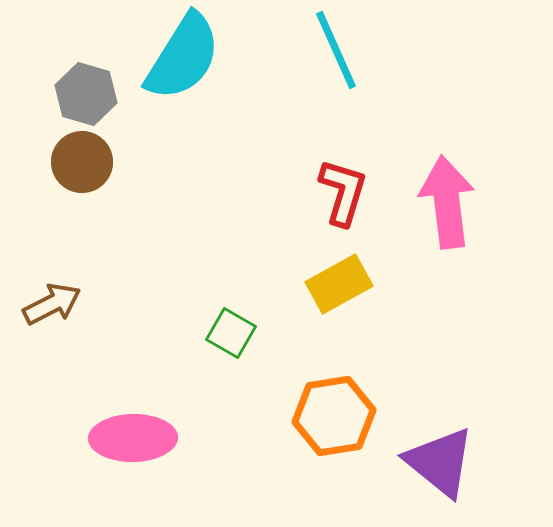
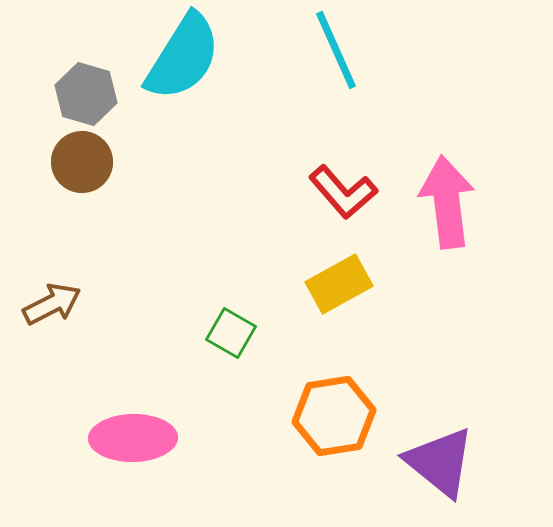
red L-shape: rotated 122 degrees clockwise
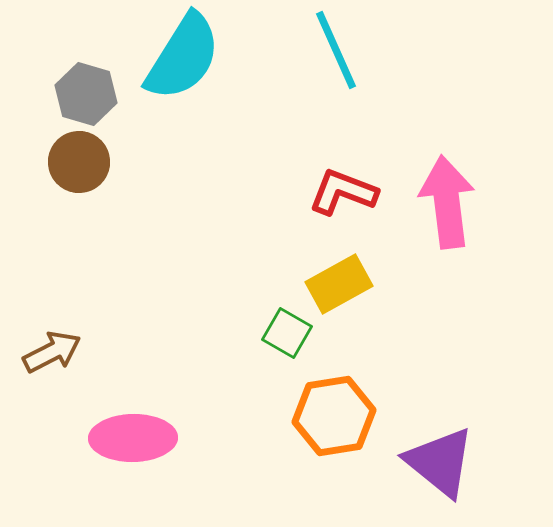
brown circle: moved 3 px left
red L-shape: rotated 152 degrees clockwise
brown arrow: moved 48 px down
green square: moved 56 px right
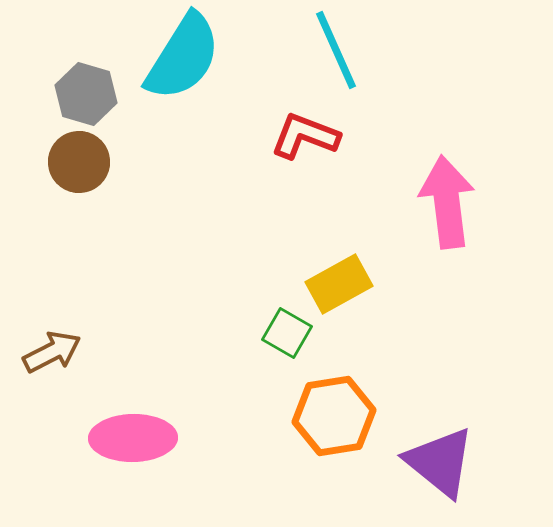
red L-shape: moved 38 px left, 56 px up
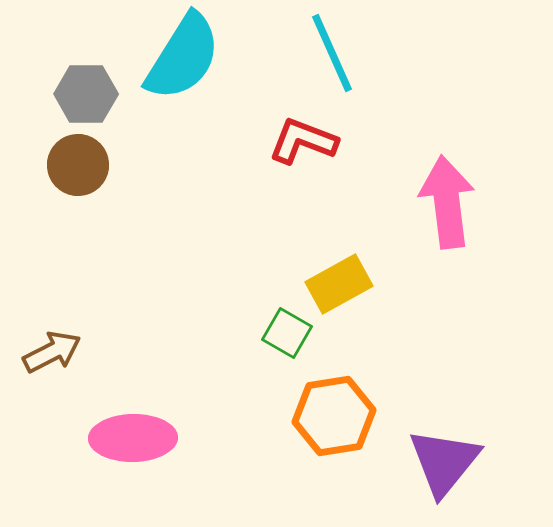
cyan line: moved 4 px left, 3 px down
gray hexagon: rotated 16 degrees counterclockwise
red L-shape: moved 2 px left, 5 px down
brown circle: moved 1 px left, 3 px down
purple triangle: moved 4 px right; rotated 30 degrees clockwise
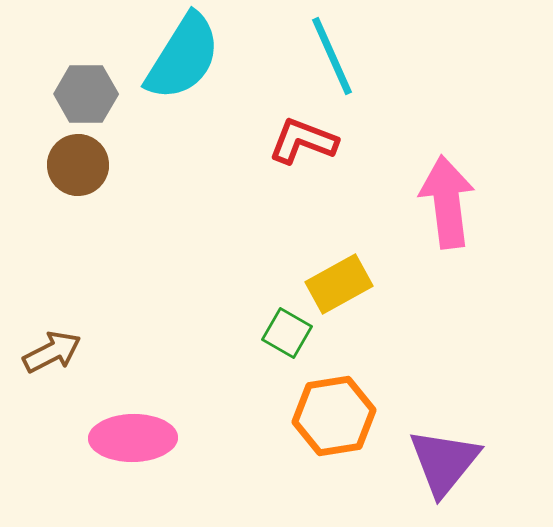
cyan line: moved 3 px down
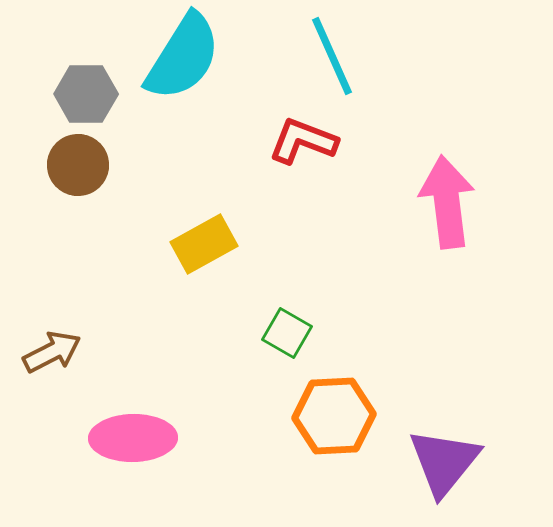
yellow rectangle: moved 135 px left, 40 px up
orange hexagon: rotated 6 degrees clockwise
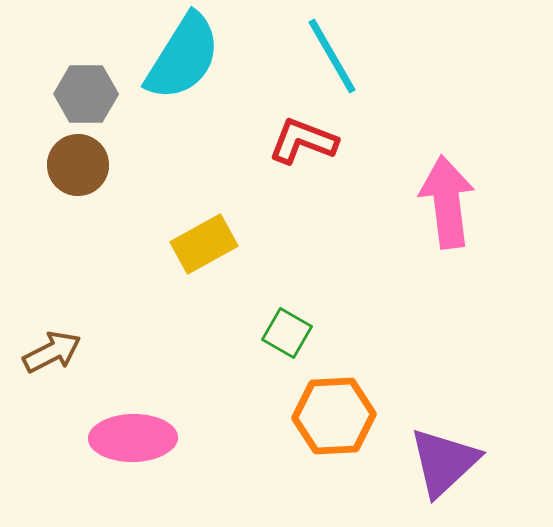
cyan line: rotated 6 degrees counterclockwise
purple triangle: rotated 8 degrees clockwise
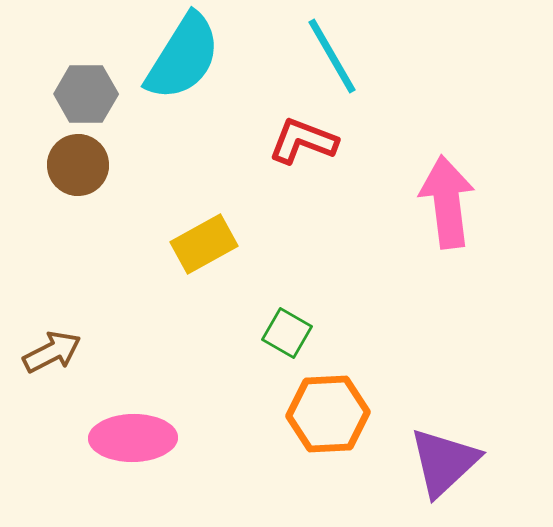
orange hexagon: moved 6 px left, 2 px up
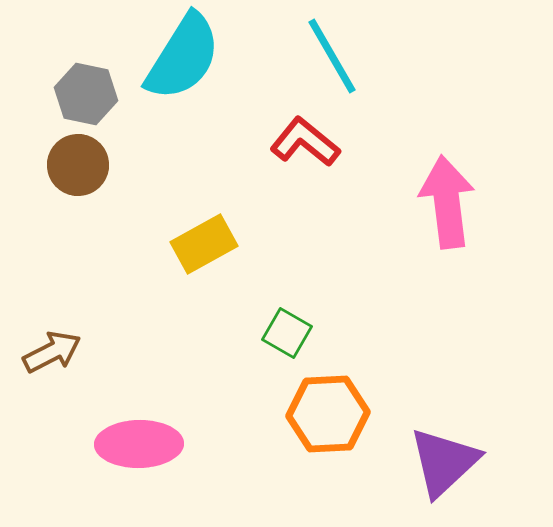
gray hexagon: rotated 12 degrees clockwise
red L-shape: moved 2 px right, 1 px down; rotated 18 degrees clockwise
pink ellipse: moved 6 px right, 6 px down
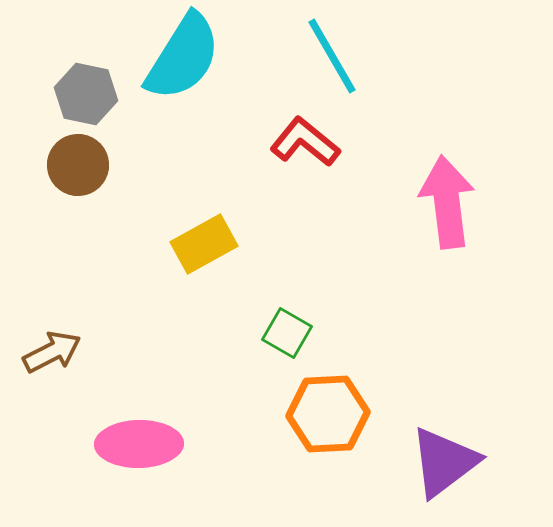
purple triangle: rotated 6 degrees clockwise
